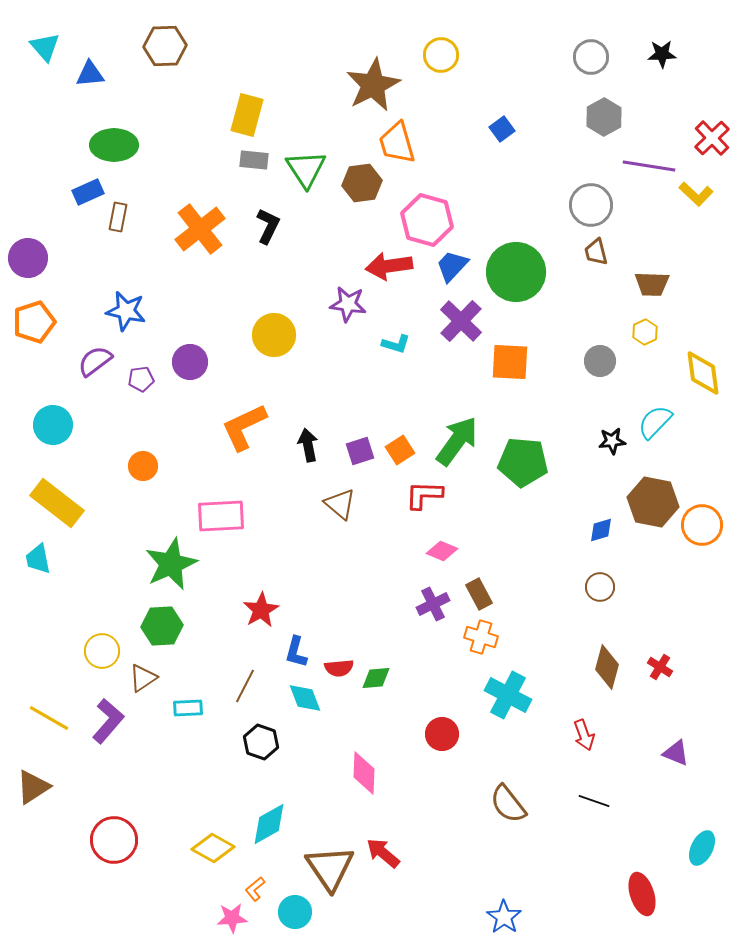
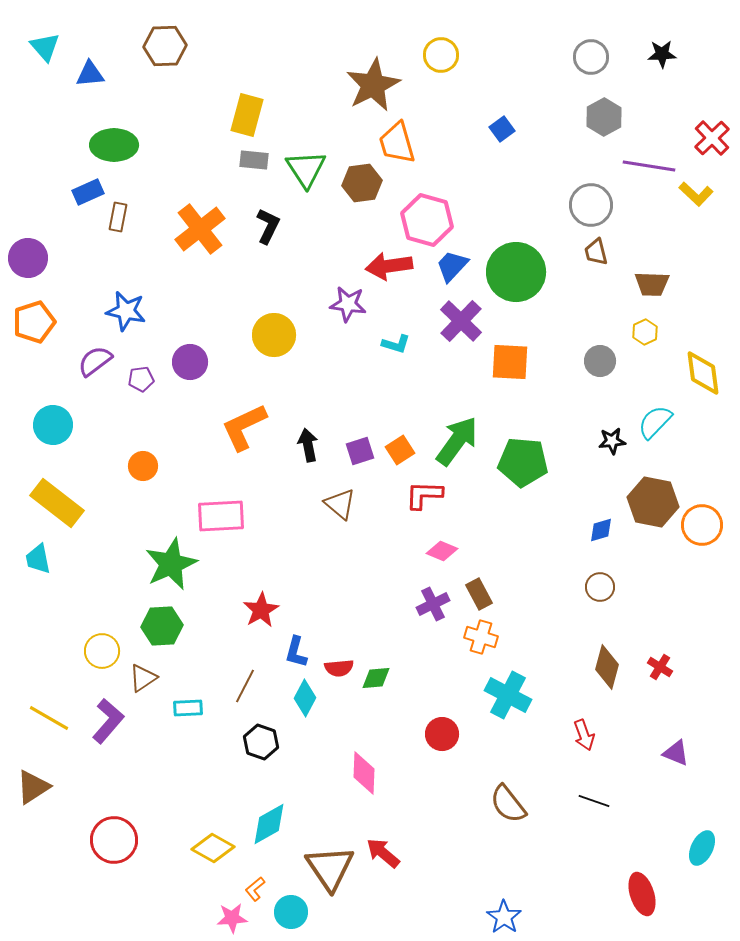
cyan diamond at (305, 698): rotated 48 degrees clockwise
cyan circle at (295, 912): moved 4 px left
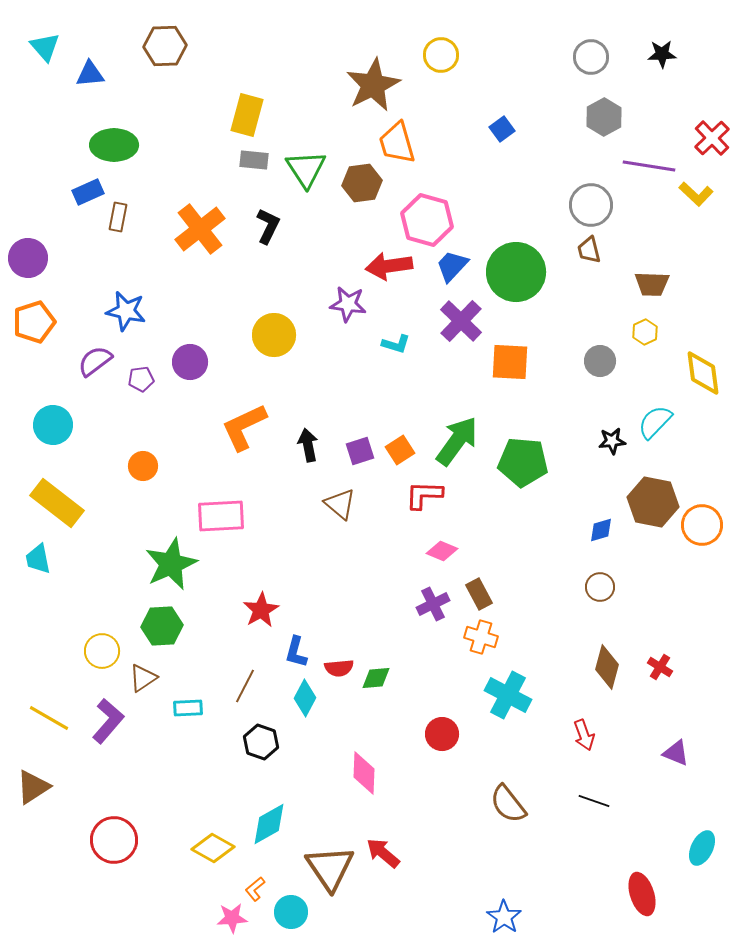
brown trapezoid at (596, 252): moved 7 px left, 2 px up
